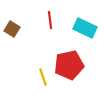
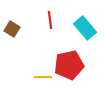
cyan rectangle: rotated 25 degrees clockwise
yellow line: rotated 72 degrees counterclockwise
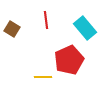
red line: moved 4 px left
red pentagon: moved 5 px up; rotated 12 degrees counterclockwise
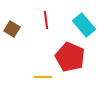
cyan rectangle: moved 1 px left, 3 px up
red pentagon: moved 1 px right, 3 px up; rotated 24 degrees counterclockwise
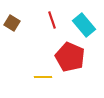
red line: moved 6 px right; rotated 12 degrees counterclockwise
brown square: moved 6 px up
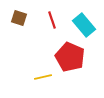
brown square: moved 7 px right, 5 px up; rotated 14 degrees counterclockwise
yellow line: rotated 12 degrees counterclockwise
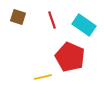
brown square: moved 1 px left, 1 px up
cyan rectangle: rotated 15 degrees counterclockwise
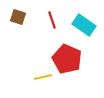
red pentagon: moved 3 px left, 2 px down
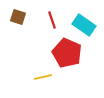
red pentagon: moved 6 px up
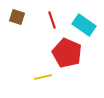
brown square: moved 1 px left
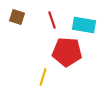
cyan rectangle: rotated 25 degrees counterclockwise
red pentagon: moved 1 px up; rotated 20 degrees counterclockwise
yellow line: rotated 60 degrees counterclockwise
